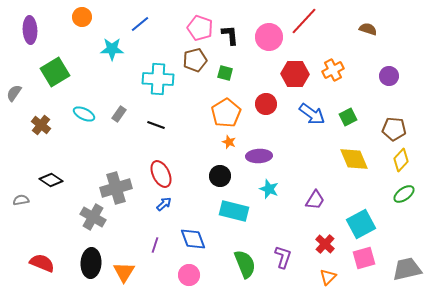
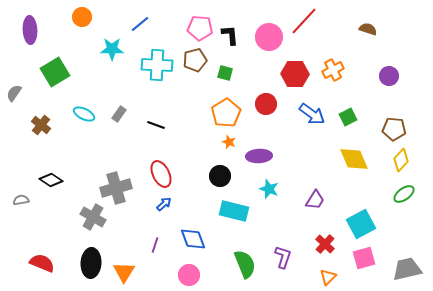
pink pentagon at (200, 28): rotated 15 degrees counterclockwise
cyan cross at (158, 79): moved 1 px left, 14 px up
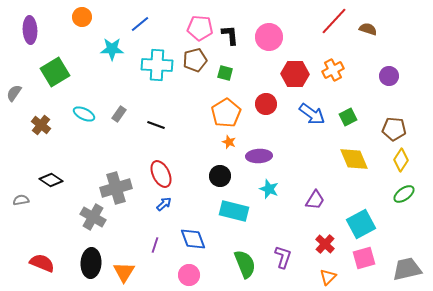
red line at (304, 21): moved 30 px right
yellow diamond at (401, 160): rotated 10 degrees counterclockwise
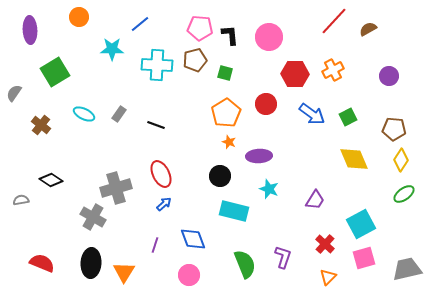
orange circle at (82, 17): moved 3 px left
brown semicircle at (368, 29): rotated 48 degrees counterclockwise
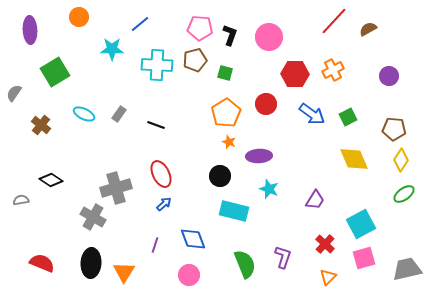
black L-shape at (230, 35): rotated 25 degrees clockwise
